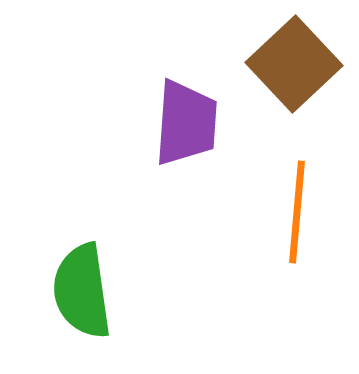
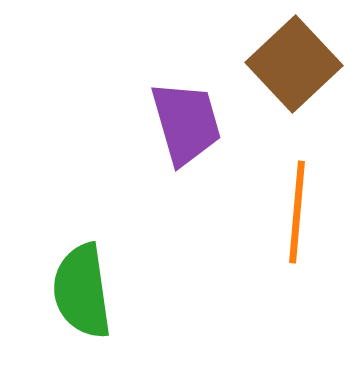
purple trapezoid: rotated 20 degrees counterclockwise
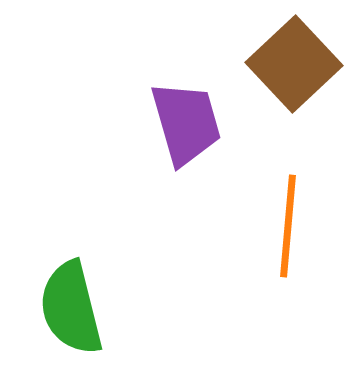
orange line: moved 9 px left, 14 px down
green semicircle: moved 11 px left, 17 px down; rotated 6 degrees counterclockwise
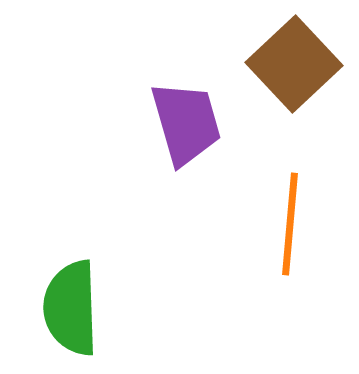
orange line: moved 2 px right, 2 px up
green semicircle: rotated 12 degrees clockwise
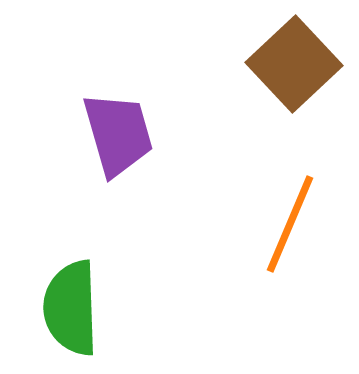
purple trapezoid: moved 68 px left, 11 px down
orange line: rotated 18 degrees clockwise
